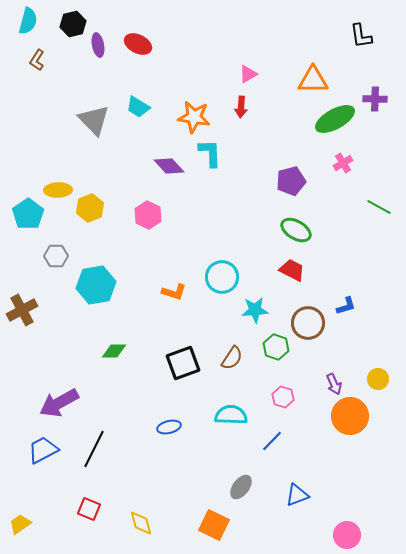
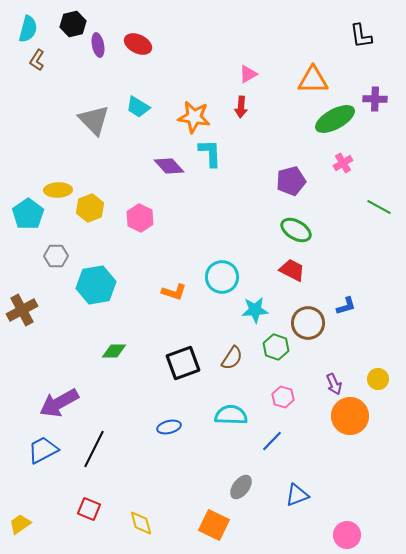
cyan semicircle at (28, 21): moved 8 px down
pink hexagon at (148, 215): moved 8 px left, 3 px down
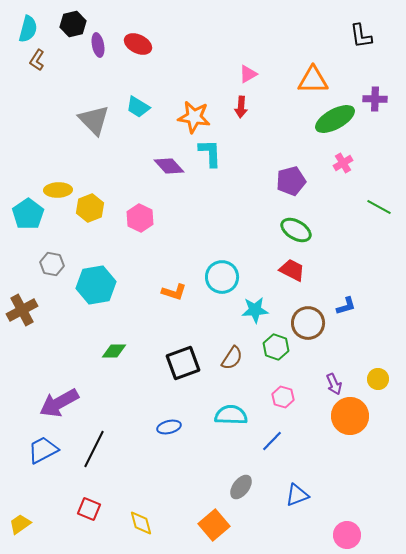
gray hexagon at (56, 256): moved 4 px left, 8 px down; rotated 10 degrees clockwise
orange square at (214, 525): rotated 24 degrees clockwise
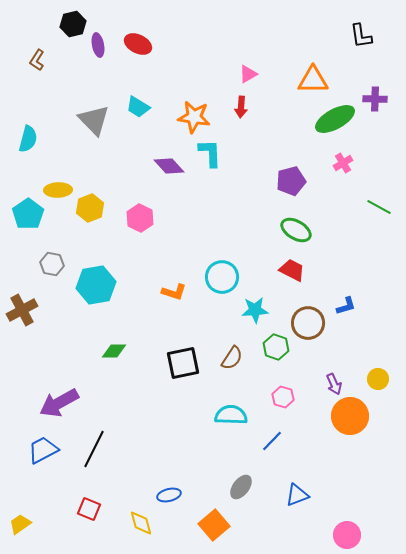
cyan semicircle at (28, 29): moved 110 px down
black square at (183, 363): rotated 8 degrees clockwise
blue ellipse at (169, 427): moved 68 px down
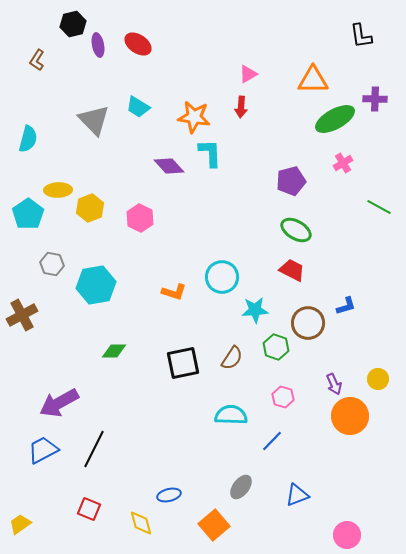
red ellipse at (138, 44): rotated 8 degrees clockwise
brown cross at (22, 310): moved 5 px down
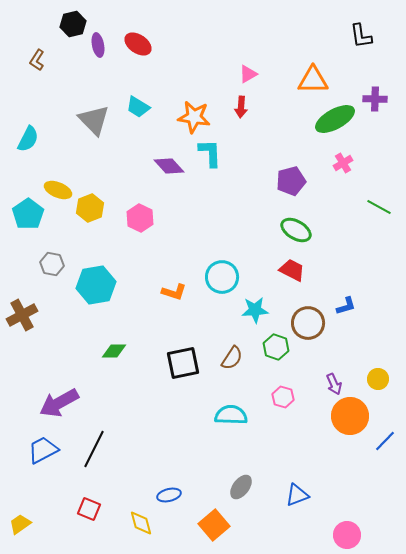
cyan semicircle at (28, 139): rotated 12 degrees clockwise
yellow ellipse at (58, 190): rotated 24 degrees clockwise
blue line at (272, 441): moved 113 px right
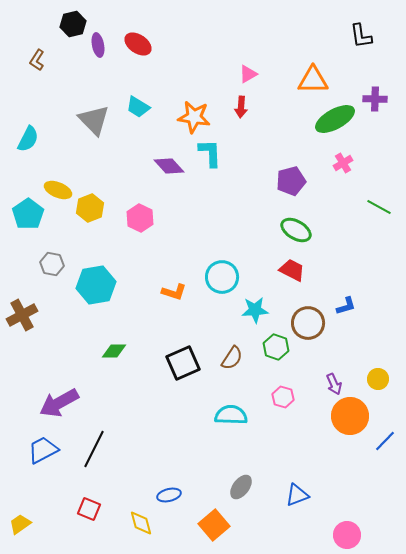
black square at (183, 363): rotated 12 degrees counterclockwise
